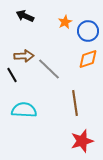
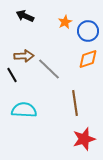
red star: moved 2 px right, 2 px up
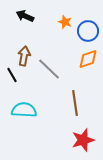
orange star: rotated 24 degrees counterclockwise
brown arrow: rotated 78 degrees counterclockwise
red star: moved 1 px left, 1 px down
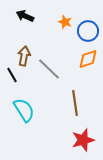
cyan semicircle: rotated 55 degrees clockwise
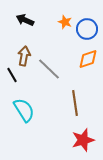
black arrow: moved 4 px down
blue circle: moved 1 px left, 2 px up
